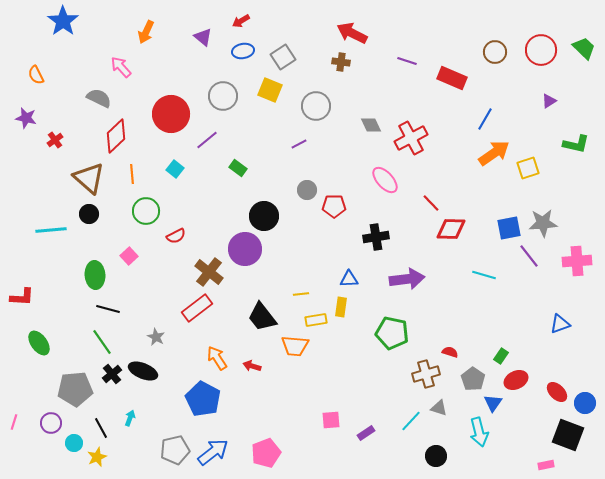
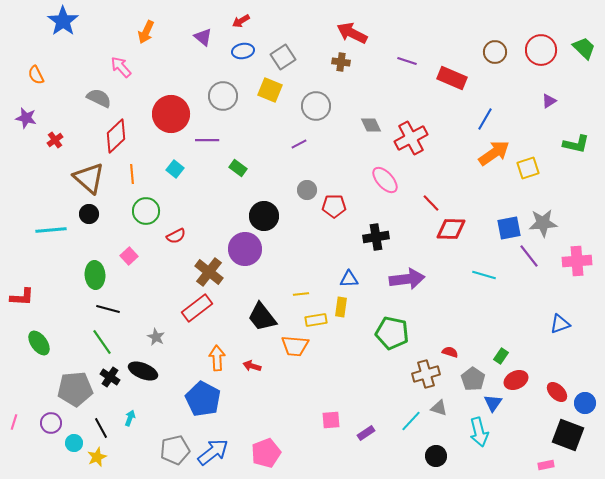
purple line at (207, 140): rotated 40 degrees clockwise
orange arrow at (217, 358): rotated 30 degrees clockwise
black cross at (112, 374): moved 2 px left, 3 px down; rotated 18 degrees counterclockwise
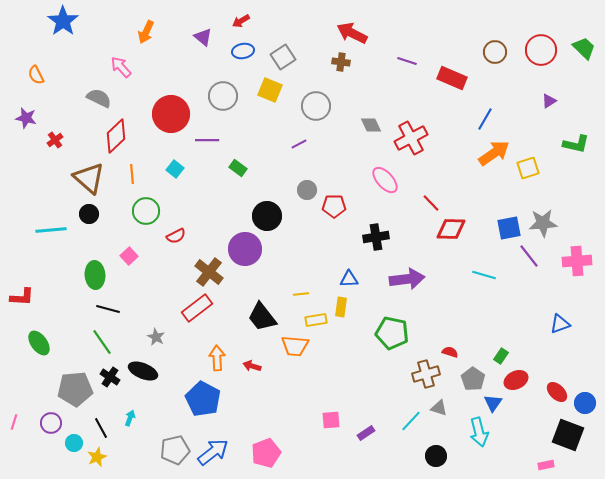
black circle at (264, 216): moved 3 px right
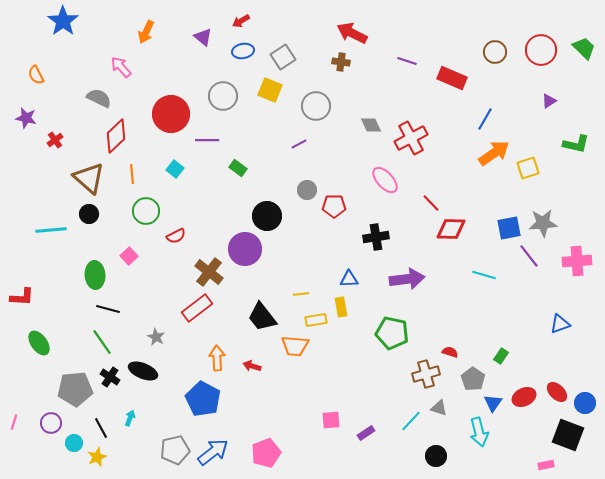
yellow rectangle at (341, 307): rotated 18 degrees counterclockwise
red ellipse at (516, 380): moved 8 px right, 17 px down
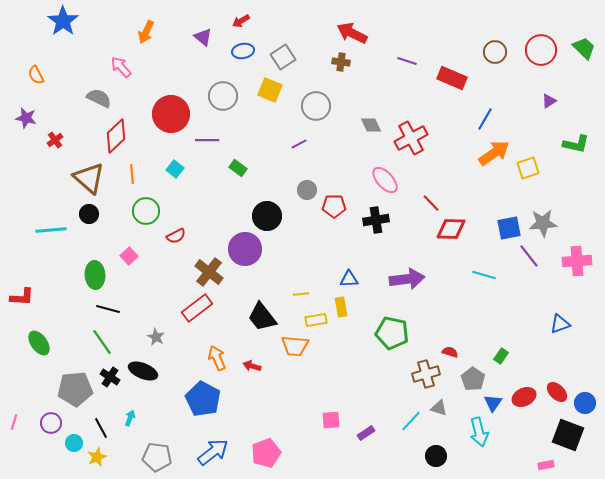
black cross at (376, 237): moved 17 px up
orange arrow at (217, 358): rotated 20 degrees counterclockwise
gray pentagon at (175, 450): moved 18 px left, 7 px down; rotated 20 degrees clockwise
